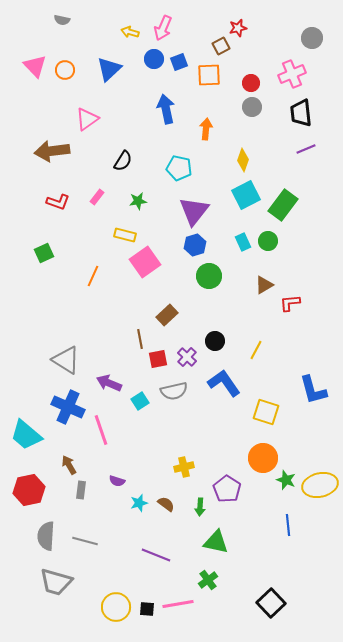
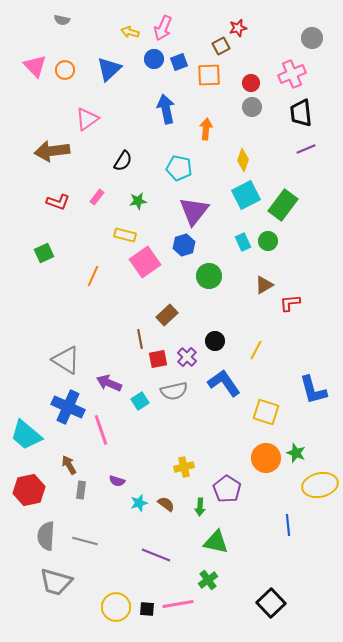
blue hexagon at (195, 245): moved 11 px left
orange circle at (263, 458): moved 3 px right
green star at (286, 480): moved 10 px right, 27 px up
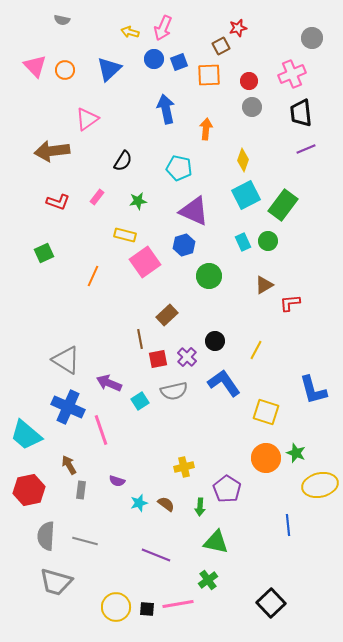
red circle at (251, 83): moved 2 px left, 2 px up
purple triangle at (194, 211): rotated 44 degrees counterclockwise
